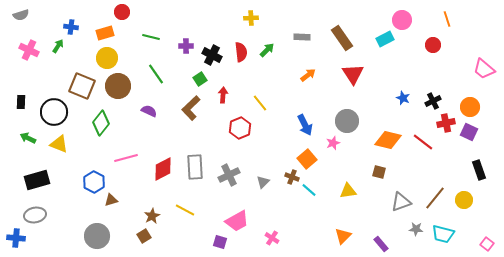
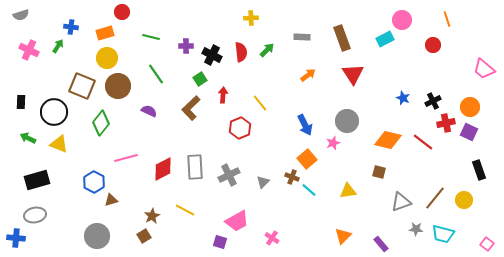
brown rectangle at (342, 38): rotated 15 degrees clockwise
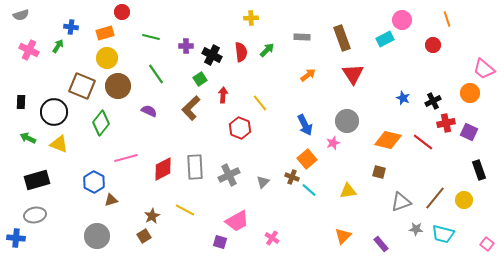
orange circle at (470, 107): moved 14 px up
red hexagon at (240, 128): rotated 15 degrees counterclockwise
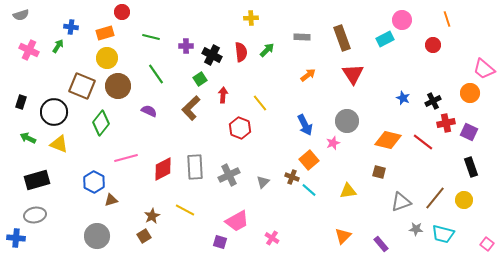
black rectangle at (21, 102): rotated 16 degrees clockwise
orange square at (307, 159): moved 2 px right, 1 px down
black rectangle at (479, 170): moved 8 px left, 3 px up
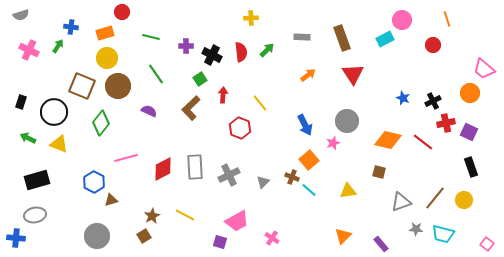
yellow line at (185, 210): moved 5 px down
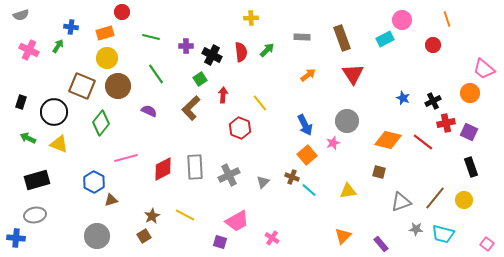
orange square at (309, 160): moved 2 px left, 5 px up
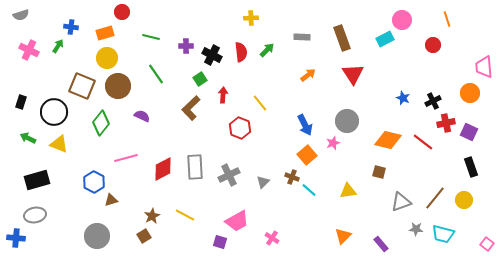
pink trapezoid at (484, 69): moved 2 px up; rotated 45 degrees clockwise
purple semicircle at (149, 111): moved 7 px left, 5 px down
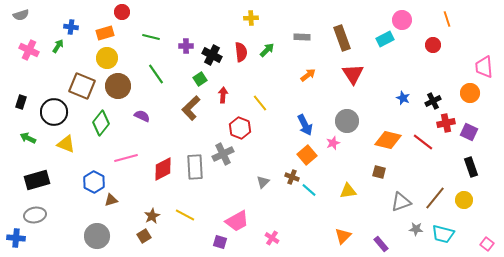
yellow triangle at (59, 144): moved 7 px right
gray cross at (229, 175): moved 6 px left, 21 px up
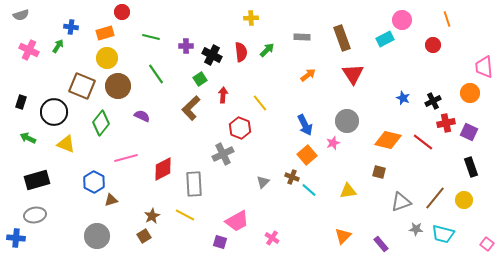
gray rectangle at (195, 167): moved 1 px left, 17 px down
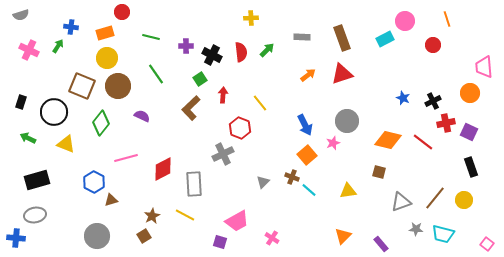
pink circle at (402, 20): moved 3 px right, 1 px down
red triangle at (353, 74): moved 11 px left; rotated 45 degrees clockwise
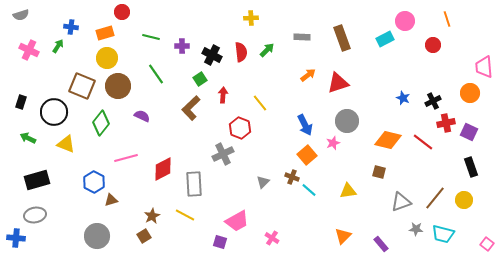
purple cross at (186, 46): moved 4 px left
red triangle at (342, 74): moved 4 px left, 9 px down
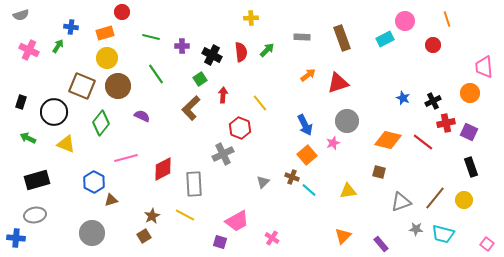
gray circle at (97, 236): moved 5 px left, 3 px up
